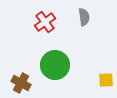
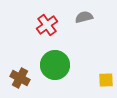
gray semicircle: rotated 96 degrees counterclockwise
red cross: moved 2 px right, 3 px down
brown cross: moved 1 px left, 5 px up
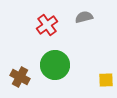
brown cross: moved 1 px up
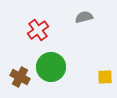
red cross: moved 9 px left, 5 px down
green circle: moved 4 px left, 2 px down
yellow square: moved 1 px left, 3 px up
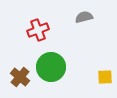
red cross: rotated 15 degrees clockwise
brown cross: rotated 12 degrees clockwise
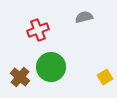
yellow square: rotated 28 degrees counterclockwise
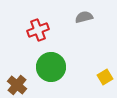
brown cross: moved 3 px left, 8 px down
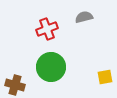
red cross: moved 9 px right, 1 px up
yellow square: rotated 21 degrees clockwise
brown cross: moved 2 px left; rotated 24 degrees counterclockwise
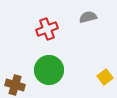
gray semicircle: moved 4 px right
green circle: moved 2 px left, 3 px down
yellow square: rotated 28 degrees counterclockwise
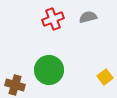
red cross: moved 6 px right, 10 px up
